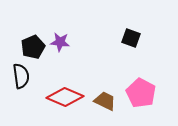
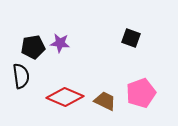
purple star: moved 1 px down
black pentagon: rotated 15 degrees clockwise
pink pentagon: rotated 24 degrees clockwise
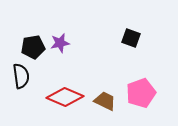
purple star: rotated 18 degrees counterclockwise
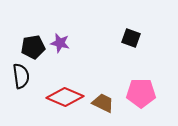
purple star: rotated 24 degrees clockwise
pink pentagon: rotated 20 degrees clockwise
brown trapezoid: moved 2 px left, 2 px down
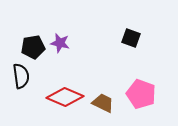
pink pentagon: moved 1 px down; rotated 20 degrees clockwise
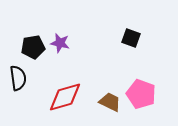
black semicircle: moved 3 px left, 2 px down
red diamond: rotated 39 degrees counterclockwise
brown trapezoid: moved 7 px right, 1 px up
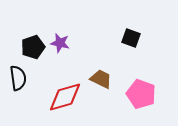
black pentagon: rotated 10 degrees counterclockwise
brown trapezoid: moved 9 px left, 23 px up
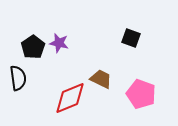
purple star: moved 1 px left
black pentagon: rotated 15 degrees counterclockwise
red diamond: moved 5 px right, 1 px down; rotated 6 degrees counterclockwise
